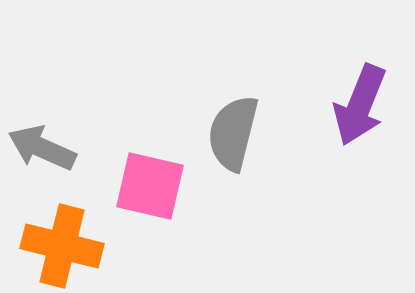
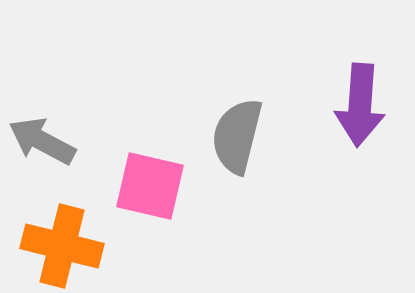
purple arrow: rotated 18 degrees counterclockwise
gray semicircle: moved 4 px right, 3 px down
gray arrow: moved 7 px up; rotated 4 degrees clockwise
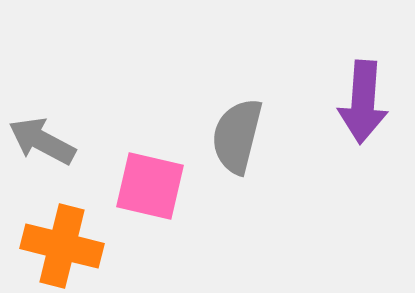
purple arrow: moved 3 px right, 3 px up
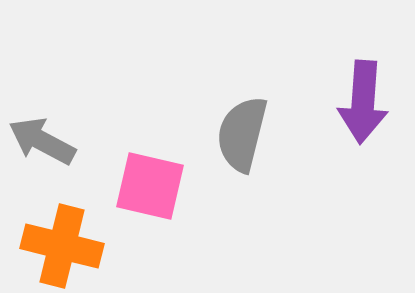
gray semicircle: moved 5 px right, 2 px up
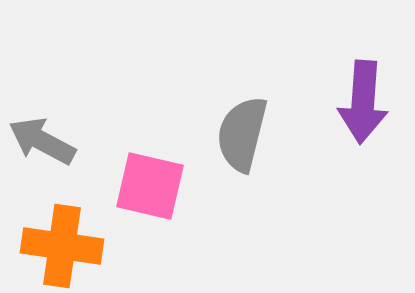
orange cross: rotated 6 degrees counterclockwise
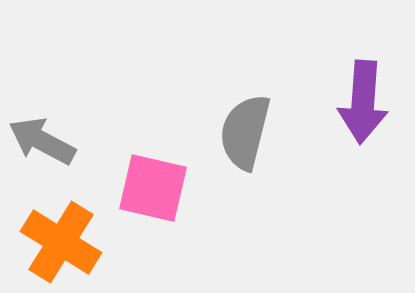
gray semicircle: moved 3 px right, 2 px up
pink square: moved 3 px right, 2 px down
orange cross: moved 1 px left, 4 px up; rotated 24 degrees clockwise
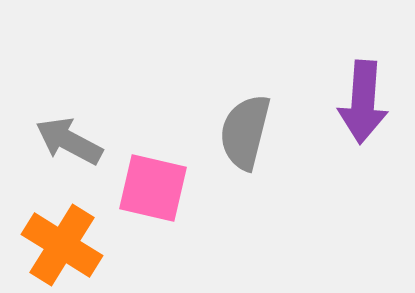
gray arrow: moved 27 px right
orange cross: moved 1 px right, 3 px down
